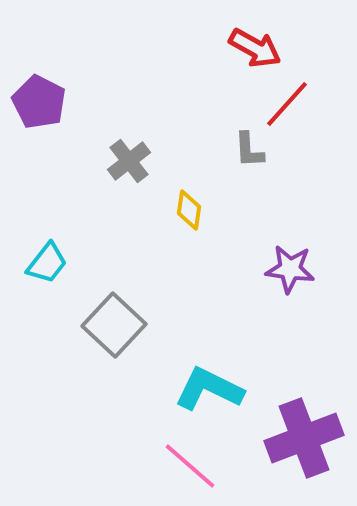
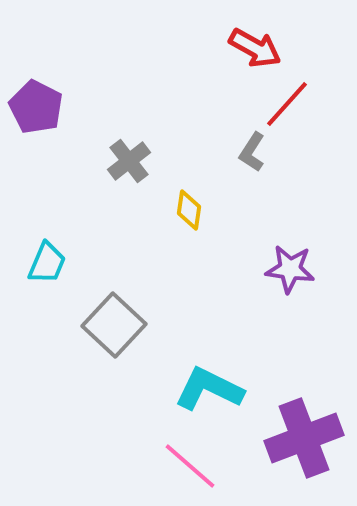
purple pentagon: moved 3 px left, 5 px down
gray L-shape: moved 3 px right, 2 px down; rotated 36 degrees clockwise
cyan trapezoid: rotated 15 degrees counterclockwise
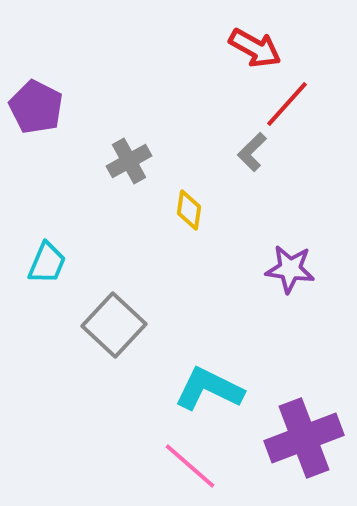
gray L-shape: rotated 12 degrees clockwise
gray cross: rotated 9 degrees clockwise
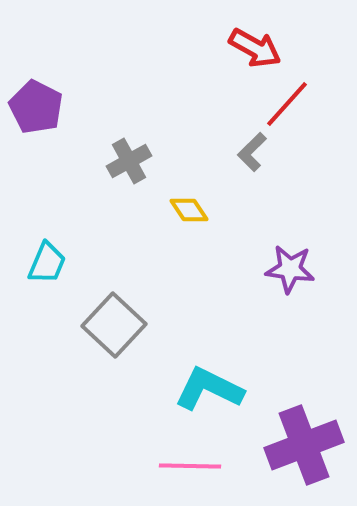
yellow diamond: rotated 42 degrees counterclockwise
purple cross: moved 7 px down
pink line: rotated 40 degrees counterclockwise
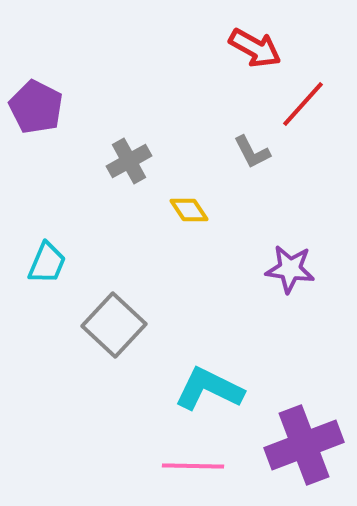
red line: moved 16 px right
gray L-shape: rotated 72 degrees counterclockwise
pink line: moved 3 px right
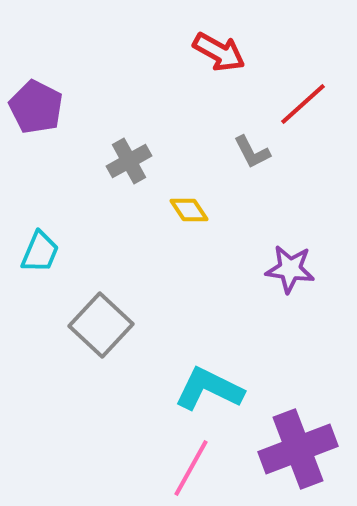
red arrow: moved 36 px left, 4 px down
red line: rotated 6 degrees clockwise
cyan trapezoid: moved 7 px left, 11 px up
gray square: moved 13 px left
purple cross: moved 6 px left, 4 px down
pink line: moved 2 px left, 2 px down; rotated 62 degrees counterclockwise
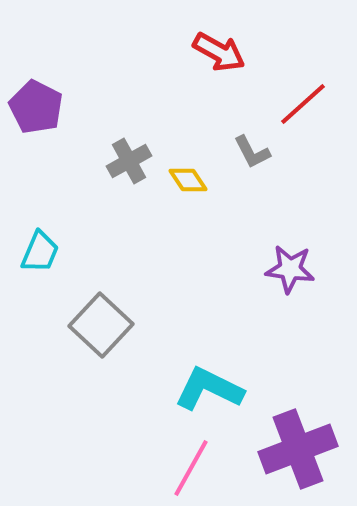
yellow diamond: moved 1 px left, 30 px up
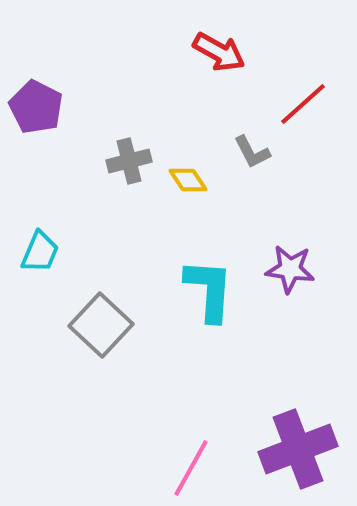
gray cross: rotated 15 degrees clockwise
cyan L-shape: moved 99 px up; rotated 68 degrees clockwise
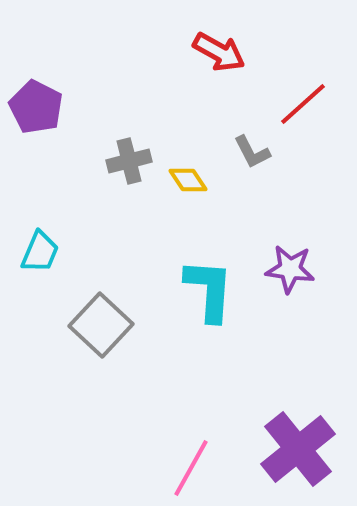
purple cross: rotated 18 degrees counterclockwise
